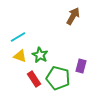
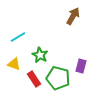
yellow triangle: moved 6 px left, 8 px down
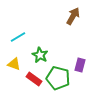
purple rectangle: moved 1 px left, 1 px up
red rectangle: rotated 21 degrees counterclockwise
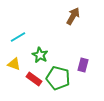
purple rectangle: moved 3 px right
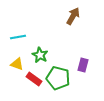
cyan line: rotated 21 degrees clockwise
yellow triangle: moved 3 px right
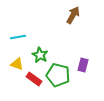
brown arrow: moved 1 px up
green pentagon: moved 3 px up
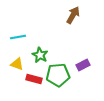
purple rectangle: rotated 48 degrees clockwise
green pentagon: rotated 20 degrees counterclockwise
red rectangle: rotated 21 degrees counterclockwise
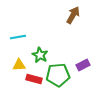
yellow triangle: moved 2 px right, 1 px down; rotated 24 degrees counterclockwise
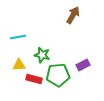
green star: moved 2 px right; rotated 14 degrees counterclockwise
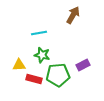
cyan line: moved 21 px right, 4 px up
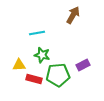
cyan line: moved 2 px left
